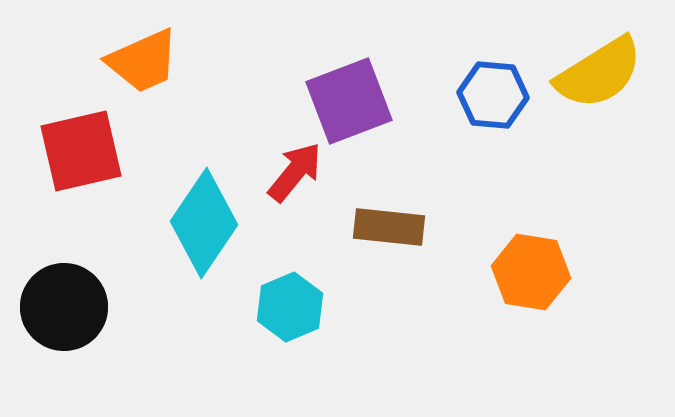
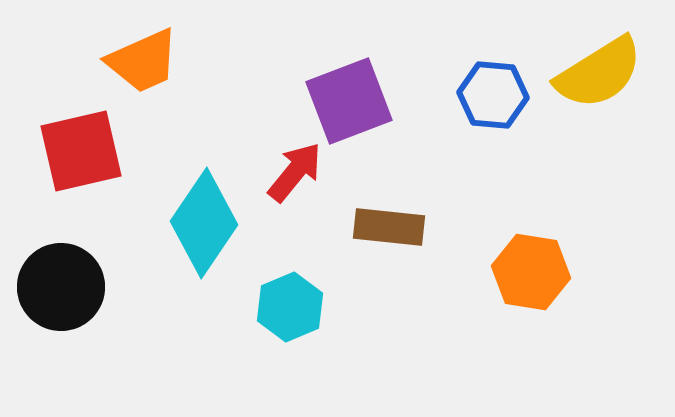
black circle: moved 3 px left, 20 px up
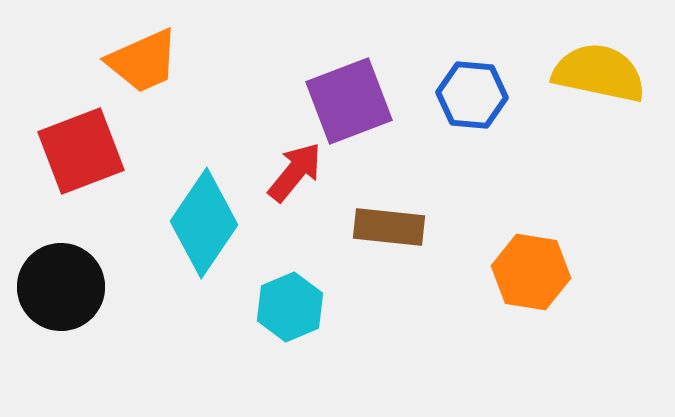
yellow semicircle: rotated 136 degrees counterclockwise
blue hexagon: moved 21 px left
red square: rotated 8 degrees counterclockwise
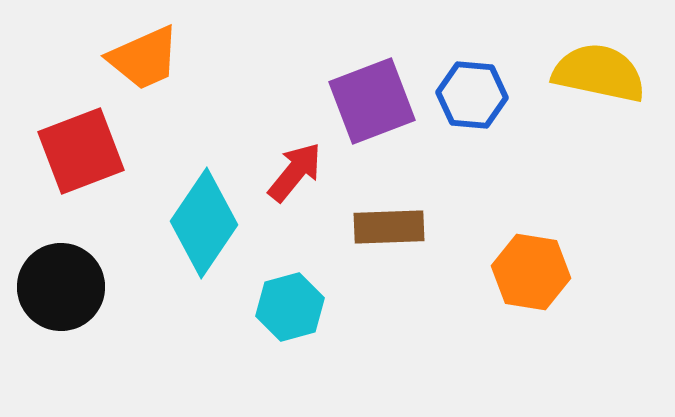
orange trapezoid: moved 1 px right, 3 px up
purple square: moved 23 px right
brown rectangle: rotated 8 degrees counterclockwise
cyan hexagon: rotated 8 degrees clockwise
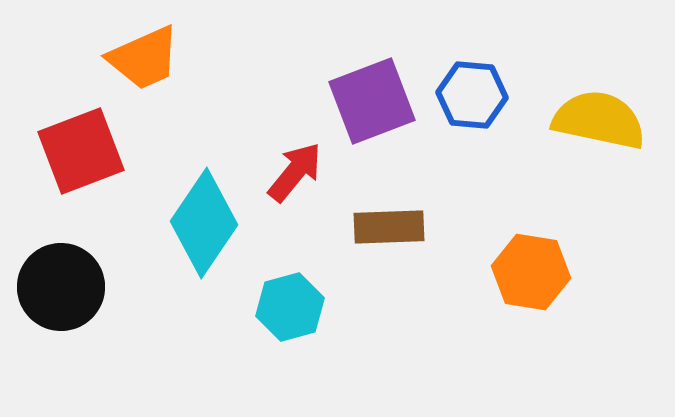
yellow semicircle: moved 47 px down
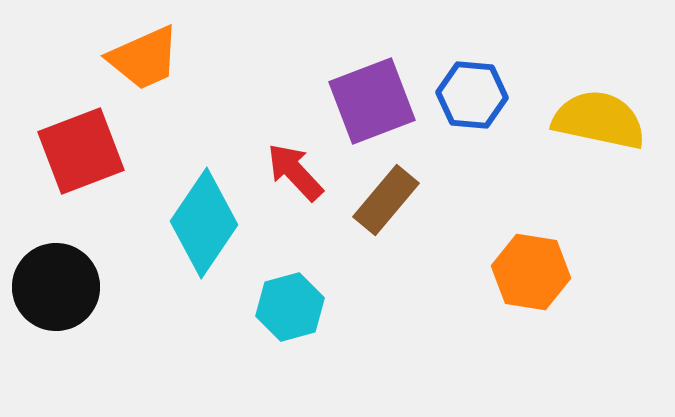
red arrow: rotated 82 degrees counterclockwise
brown rectangle: moved 3 px left, 27 px up; rotated 48 degrees counterclockwise
black circle: moved 5 px left
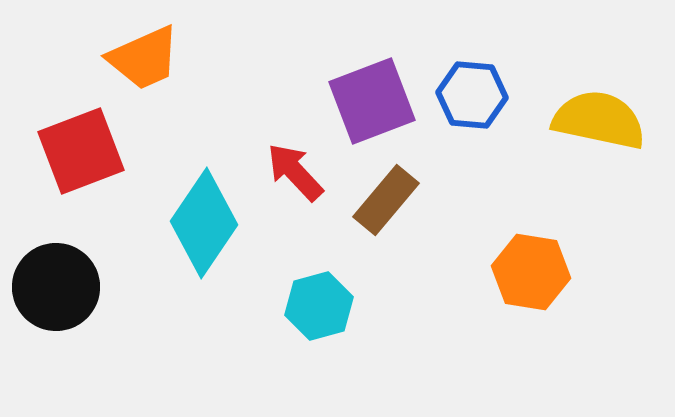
cyan hexagon: moved 29 px right, 1 px up
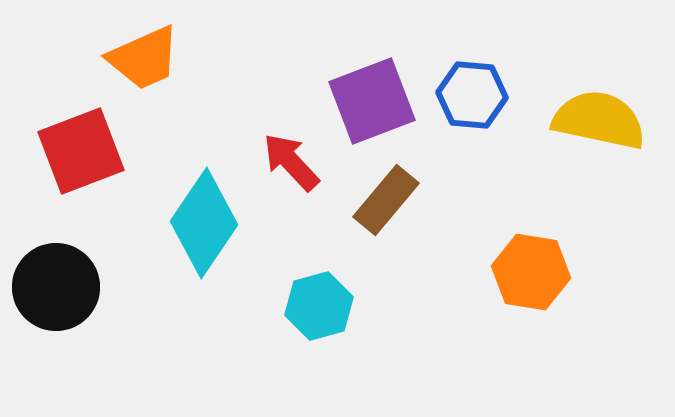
red arrow: moved 4 px left, 10 px up
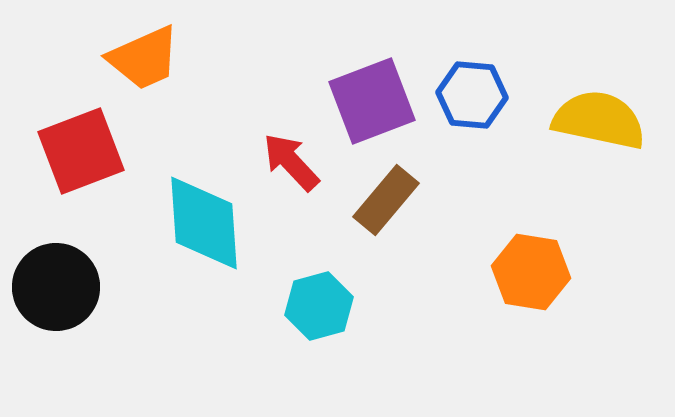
cyan diamond: rotated 38 degrees counterclockwise
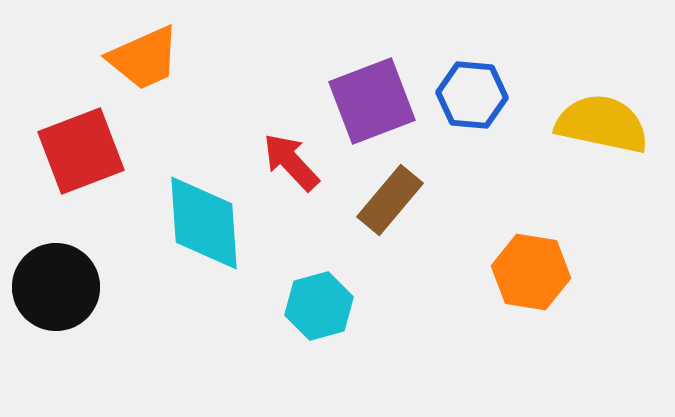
yellow semicircle: moved 3 px right, 4 px down
brown rectangle: moved 4 px right
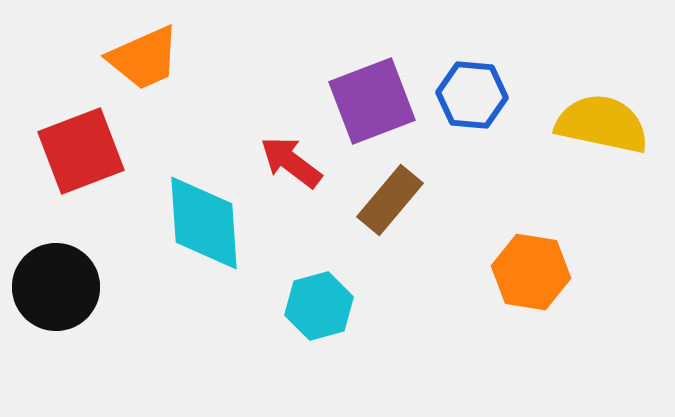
red arrow: rotated 10 degrees counterclockwise
